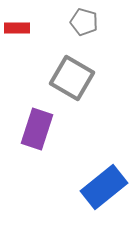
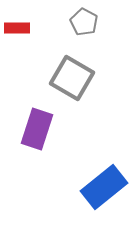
gray pentagon: rotated 12 degrees clockwise
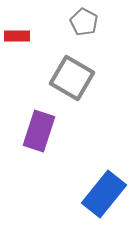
red rectangle: moved 8 px down
purple rectangle: moved 2 px right, 2 px down
blue rectangle: moved 7 px down; rotated 12 degrees counterclockwise
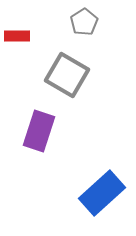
gray pentagon: rotated 12 degrees clockwise
gray square: moved 5 px left, 3 px up
blue rectangle: moved 2 px left, 1 px up; rotated 9 degrees clockwise
